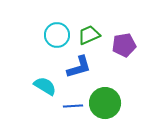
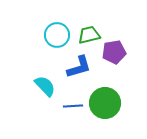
green trapezoid: rotated 10 degrees clockwise
purple pentagon: moved 10 px left, 7 px down
cyan semicircle: rotated 15 degrees clockwise
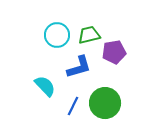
blue line: rotated 60 degrees counterclockwise
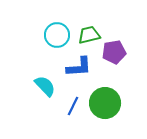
blue L-shape: rotated 12 degrees clockwise
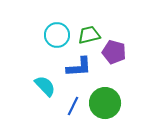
purple pentagon: rotated 25 degrees clockwise
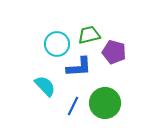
cyan circle: moved 9 px down
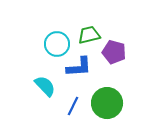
green circle: moved 2 px right
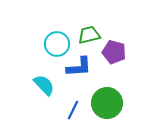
cyan semicircle: moved 1 px left, 1 px up
blue line: moved 4 px down
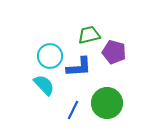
cyan circle: moved 7 px left, 12 px down
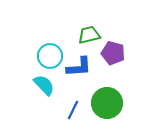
purple pentagon: moved 1 px left, 1 px down
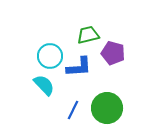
green trapezoid: moved 1 px left
green circle: moved 5 px down
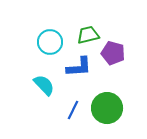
cyan circle: moved 14 px up
